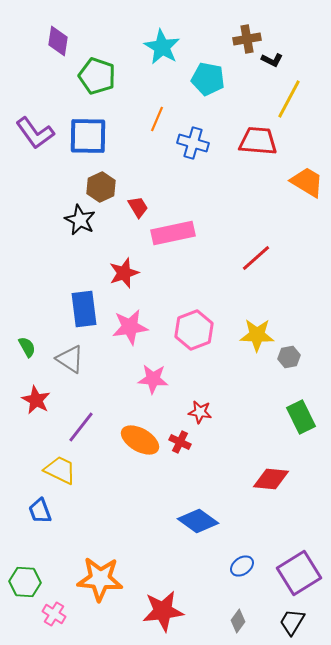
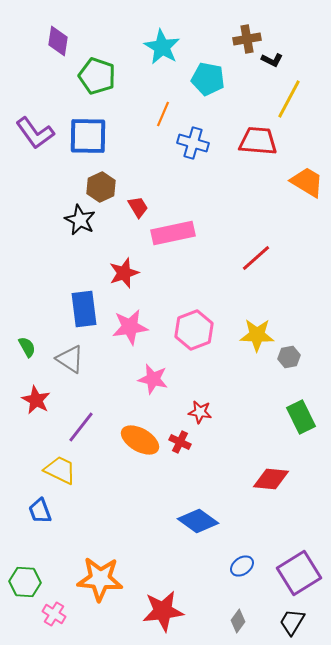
orange line at (157, 119): moved 6 px right, 5 px up
pink star at (153, 379): rotated 8 degrees clockwise
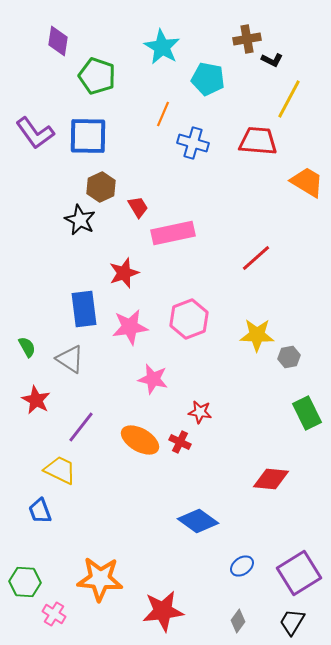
pink hexagon at (194, 330): moved 5 px left, 11 px up
green rectangle at (301, 417): moved 6 px right, 4 px up
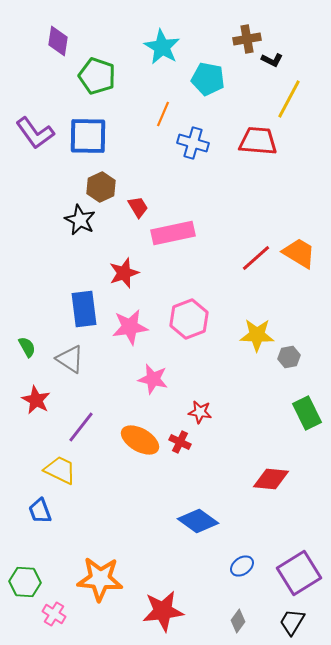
orange trapezoid at (307, 182): moved 8 px left, 71 px down
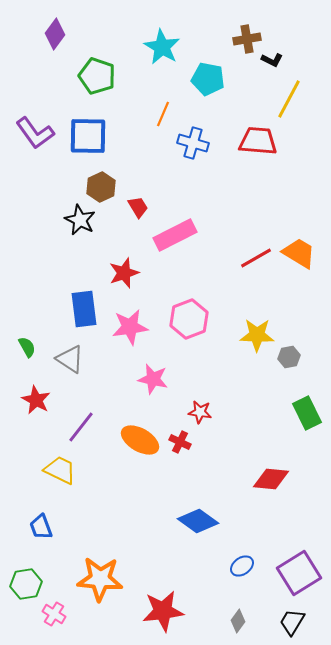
purple diamond at (58, 41): moved 3 px left, 7 px up; rotated 28 degrees clockwise
pink rectangle at (173, 233): moved 2 px right, 2 px down; rotated 15 degrees counterclockwise
red line at (256, 258): rotated 12 degrees clockwise
blue trapezoid at (40, 511): moved 1 px right, 16 px down
green hexagon at (25, 582): moved 1 px right, 2 px down; rotated 12 degrees counterclockwise
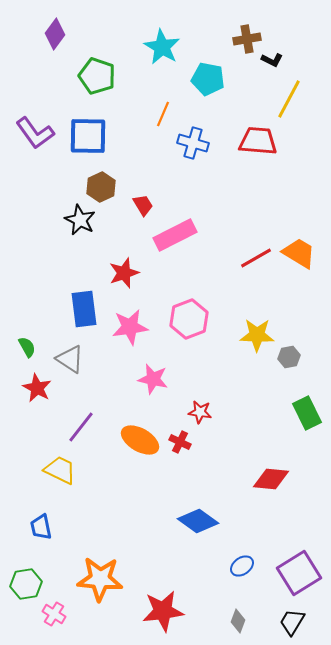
red trapezoid at (138, 207): moved 5 px right, 2 px up
red star at (36, 400): moved 1 px right, 12 px up
blue trapezoid at (41, 527): rotated 8 degrees clockwise
gray diamond at (238, 621): rotated 15 degrees counterclockwise
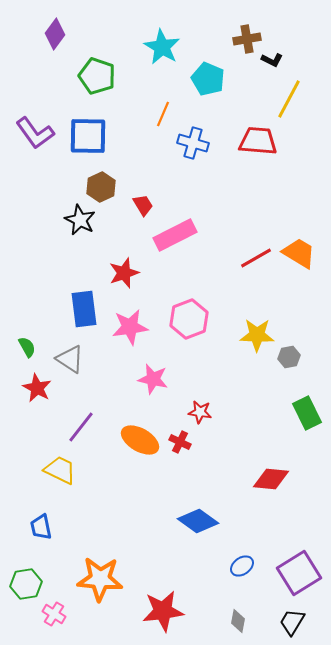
cyan pentagon at (208, 79): rotated 12 degrees clockwise
gray diamond at (238, 621): rotated 10 degrees counterclockwise
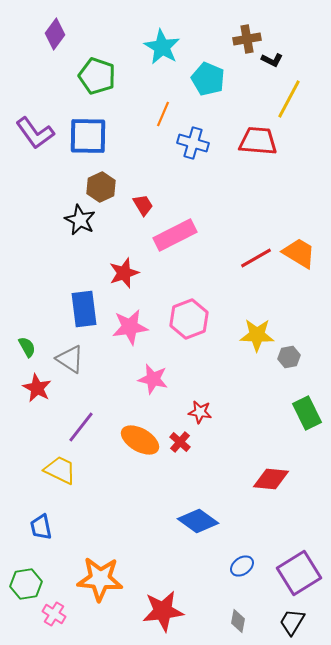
red cross at (180, 442): rotated 15 degrees clockwise
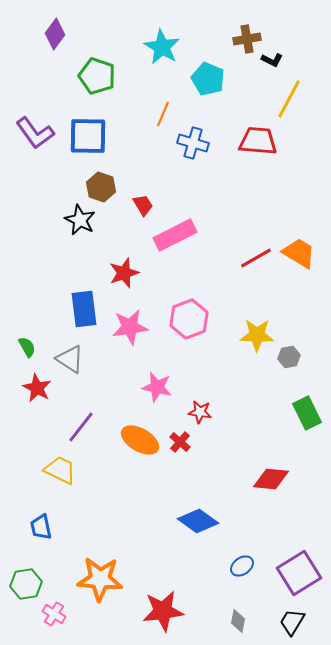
brown hexagon at (101, 187): rotated 16 degrees counterclockwise
pink star at (153, 379): moved 4 px right, 8 px down
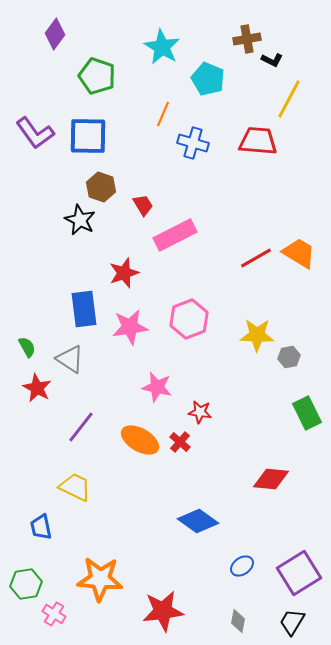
yellow trapezoid at (60, 470): moved 15 px right, 17 px down
